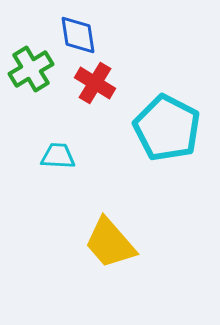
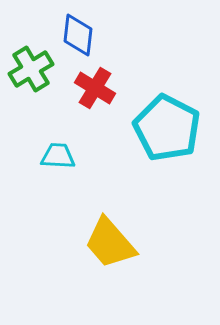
blue diamond: rotated 15 degrees clockwise
red cross: moved 5 px down
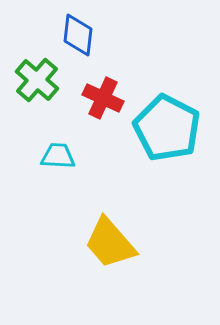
green cross: moved 6 px right, 11 px down; rotated 18 degrees counterclockwise
red cross: moved 8 px right, 10 px down; rotated 6 degrees counterclockwise
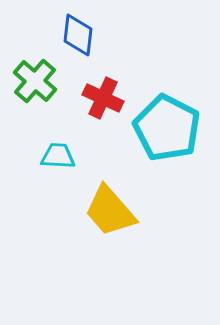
green cross: moved 2 px left, 1 px down
yellow trapezoid: moved 32 px up
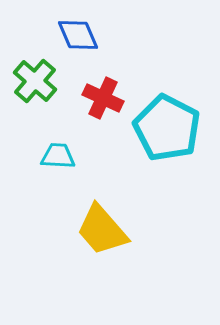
blue diamond: rotated 30 degrees counterclockwise
yellow trapezoid: moved 8 px left, 19 px down
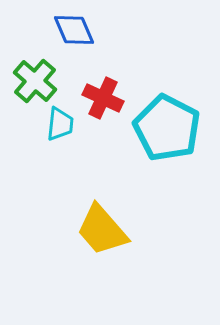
blue diamond: moved 4 px left, 5 px up
cyan trapezoid: moved 2 px right, 32 px up; rotated 93 degrees clockwise
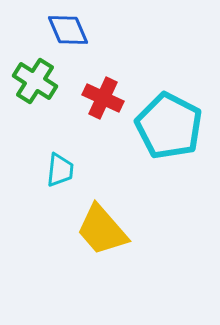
blue diamond: moved 6 px left
green cross: rotated 9 degrees counterclockwise
cyan trapezoid: moved 46 px down
cyan pentagon: moved 2 px right, 2 px up
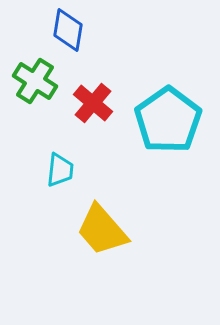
blue diamond: rotated 33 degrees clockwise
red cross: moved 10 px left, 5 px down; rotated 15 degrees clockwise
cyan pentagon: moved 1 px left, 6 px up; rotated 10 degrees clockwise
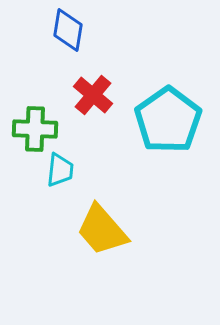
green cross: moved 48 px down; rotated 30 degrees counterclockwise
red cross: moved 8 px up
